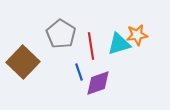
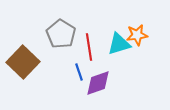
red line: moved 2 px left, 1 px down
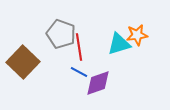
gray pentagon: rotated 12 degrees counterclockwise
red line: moved 10 px left
blue line: rotated 42 degrees counterclockwise
